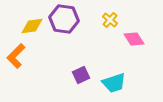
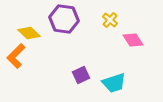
yellow diamond: moved 3 px left, 7 px down; rotated 50 degrees clockwise
pink diamond: moved 1 px left, 1 px down
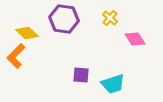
yellow cross: moved 2 px up
yellow diamond: moved 2 px left
pink diamond: moved 2 px right, 1 px up
purple square: rotated 30 degrees clockwise
cyan trapezoid: moved 1 px left, 1 px down
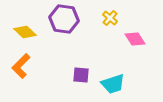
yellow diamond: moved 2 px left, 1 px up
orange L-shape: moved 5 px right, 10 px down
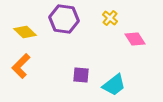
cyan trapezoid: moved 1 px right, 1 px down; rotated 20 degrees counterclockwise
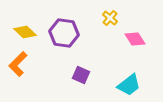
purple hexagon: moved 14 px down
orange L-shape: moved 3 px left, 2 px up
purple square: rotated 18 degrees clockwise
cyan trapezoid: moved 15 px right
